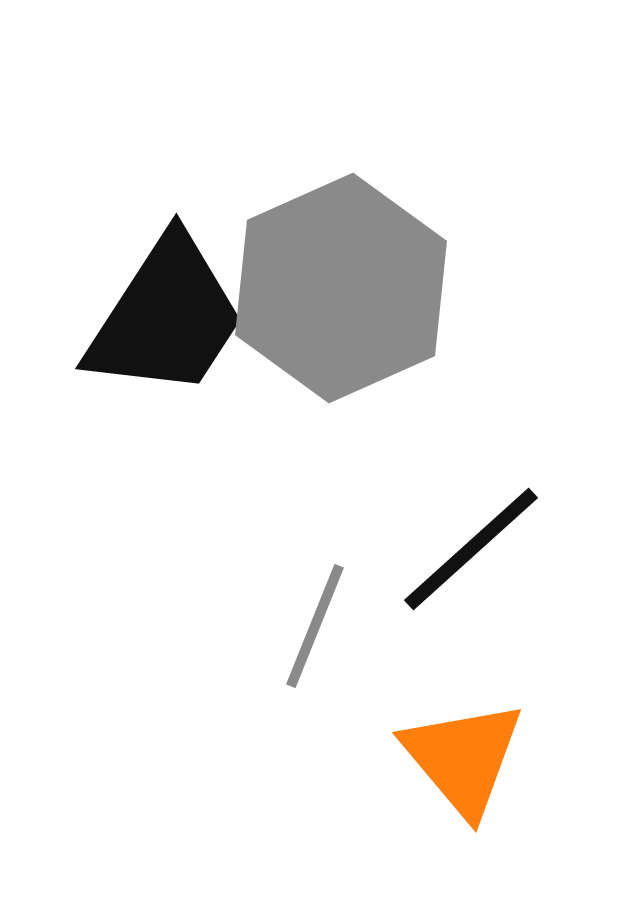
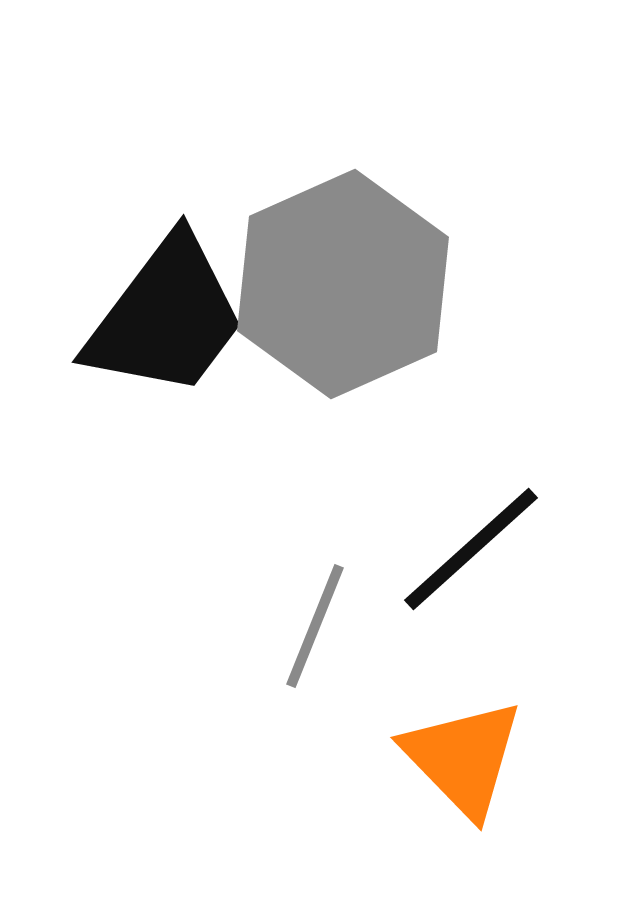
gray hexagon: moved 2 px right, 4 px up
black trapezoid: rotated 4 degrees clockwise
orange triangle: rotated 4 degrees counterclockwise
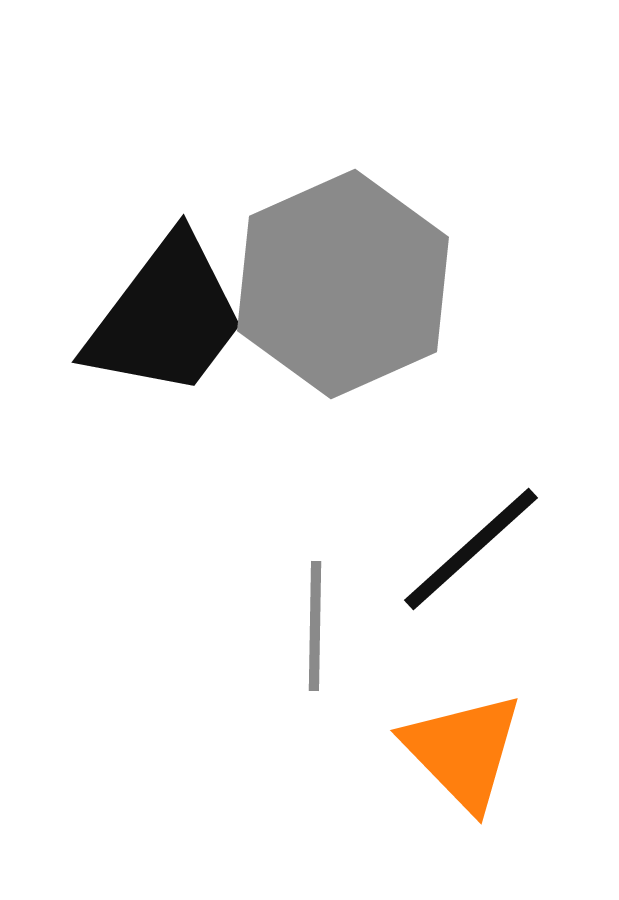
gray line: rotated 21 degrees counterclockwise
orange triangle: moved 7 px up
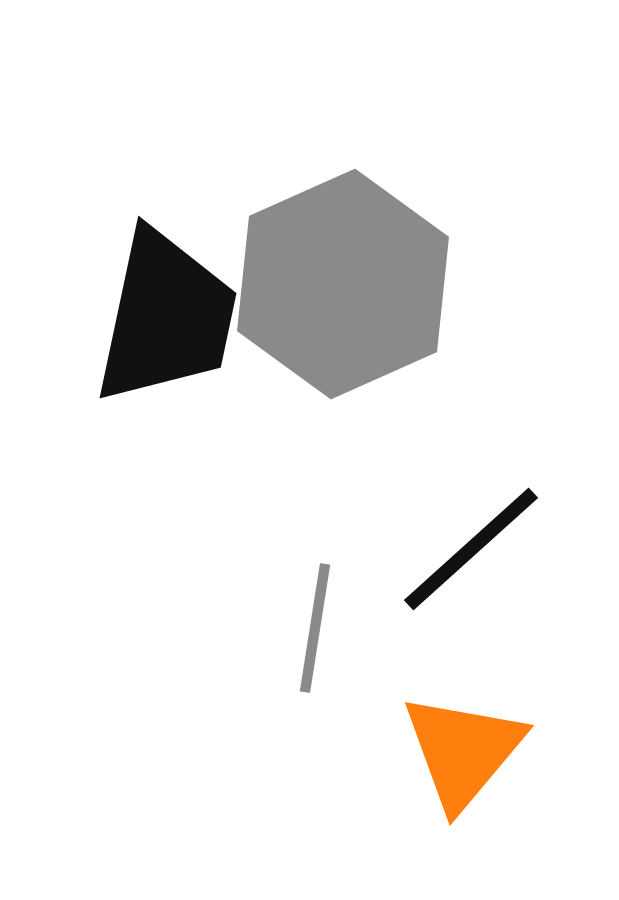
black trapezoid: rotated 25 degrees counterclockwise
gray line: moved 2 px down; rotated 8 degrees clockwise
orange triangle: rotated 24 degrees clockwise
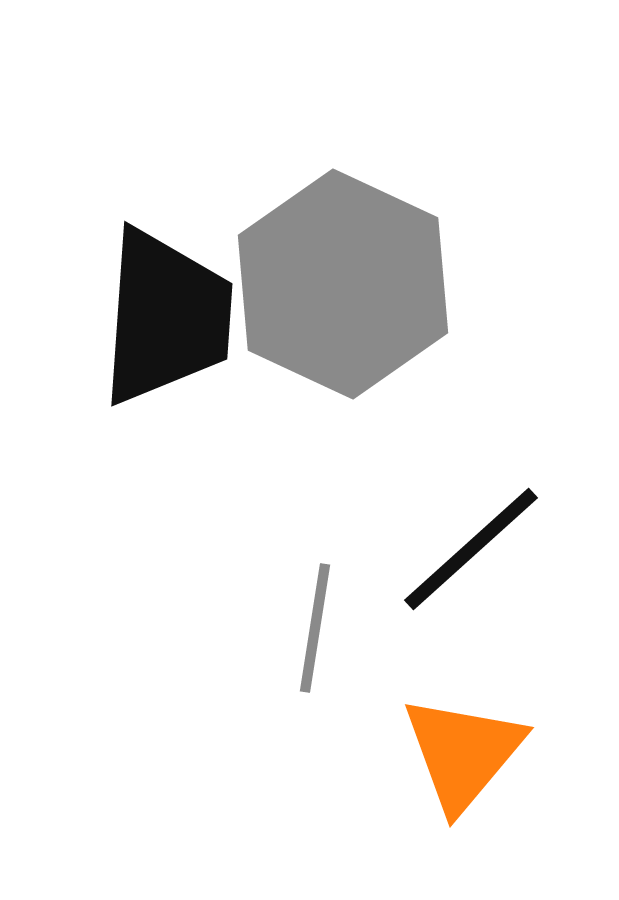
gray hexagon: rotated 11 degrees counterclockwise
black trapezoid: rotated 8 degrees counterclockwise
orange triangle: moved 2 px down
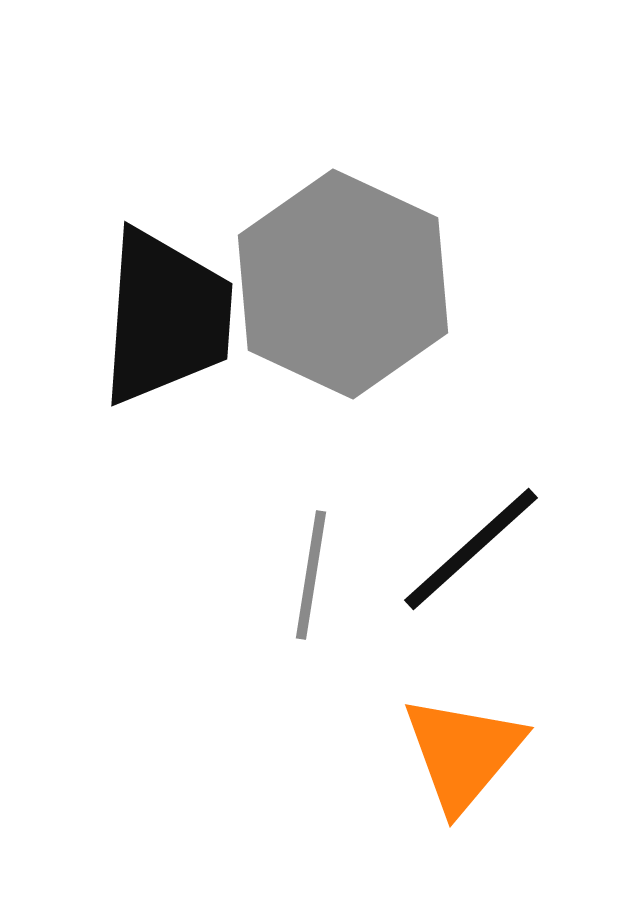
gray line: moved 4 px left, 53 px up
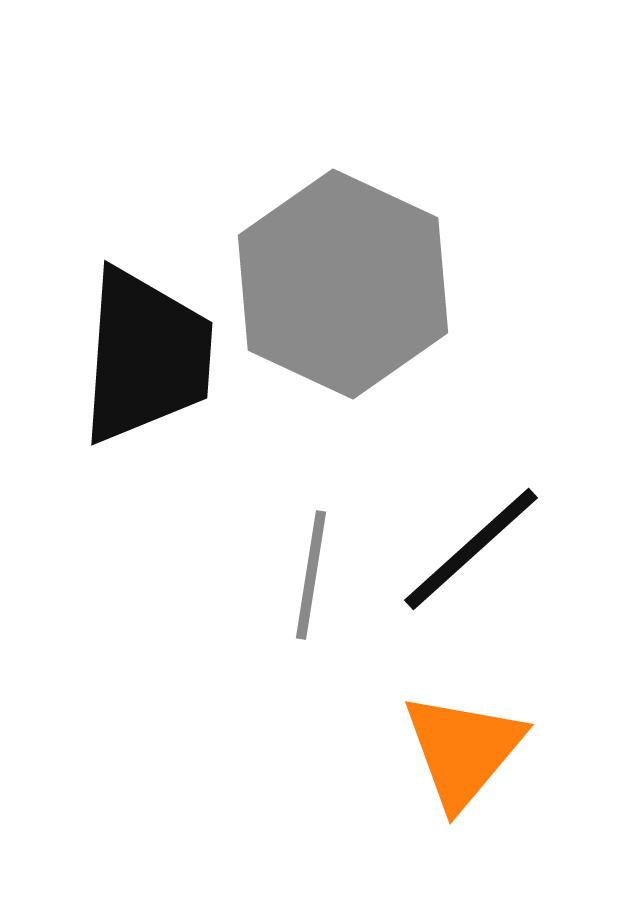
black trapezoid: moved 20 px left, 39 px down
orange triangle: moved 3 px up
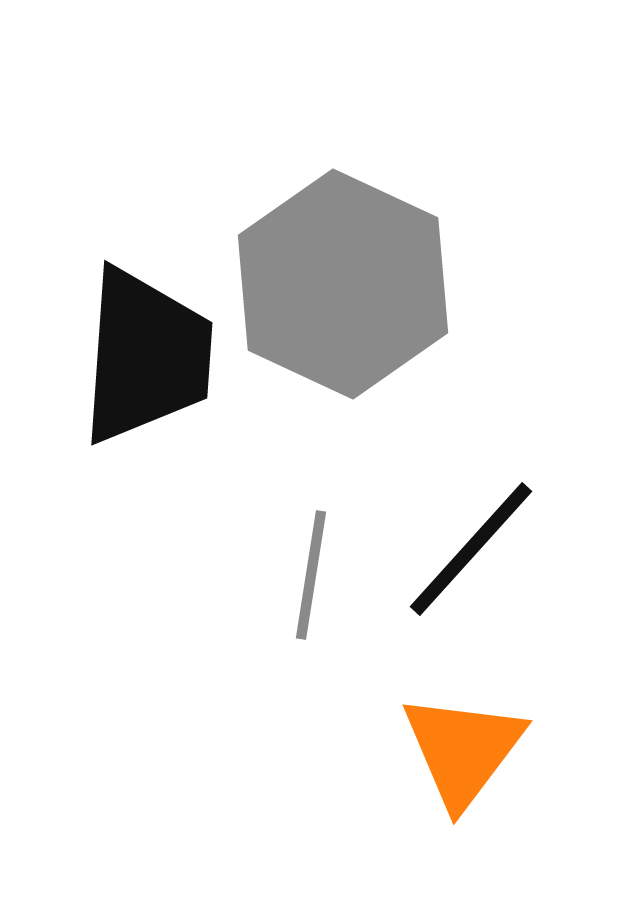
black line: rotated 6 degrees counterclockwise
orange triangle: rotated 3 degrees counterclockwise
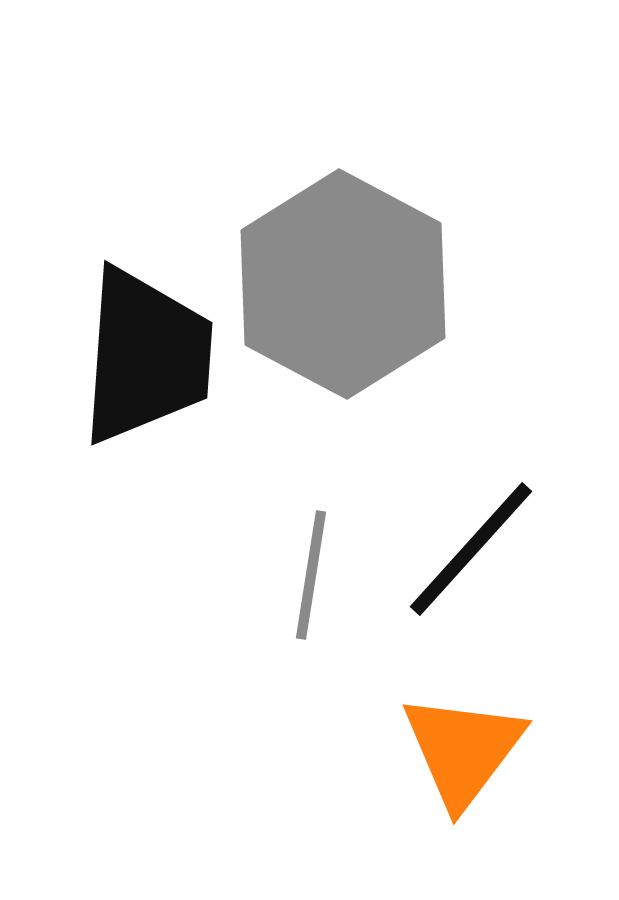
gray hexagon: rotated 3 degrees clockwise
